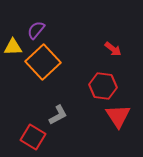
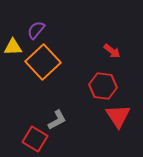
red arrow: moved 1 px left, 2 px down
gray L-shape: moved 1 px left, 5 px down
red square: moved 2 px right, 2 px down
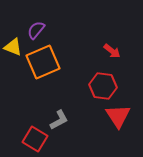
yellow triangle: rotated 24 degrees clockwise
orange square: rotated 20 degrees clockwise
gray L-shape: moved 2 px right
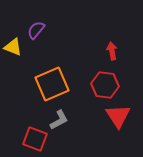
red arrow: rotated 138 degrees counterclockwise
orange square: moved 9 px right, 22 px down
red hexagon: moved 2 px right, 1 px up
red square: rotated 10 degrees counterclockwise
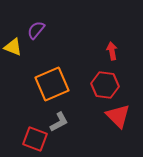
red triangle: rotated 12 degrees counterclockwise
gray L-shape: moved 2 px down
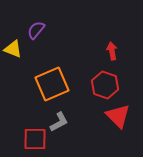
yellow triangle: moved 2 px down
red hexagon: rotated 12 degrees clockwise
red square: rotated 20 degrees counterclockwise
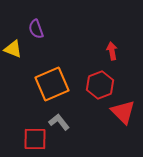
purple semicircle: moved 1 px up; rotated 60 degrees counterclockwise
red hexagon: moved 5 px left; rotated 20 degrees clockwise
red triangle: moved 5 px right, 4 px up
gray L-shape: rotated 100 degrees counterclockwise
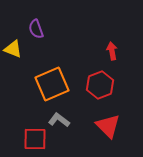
red triangle: moved 15 px left, 14 px down
gray L-shape: moved 2 px up; rotated 15 degrees counterclockwise
